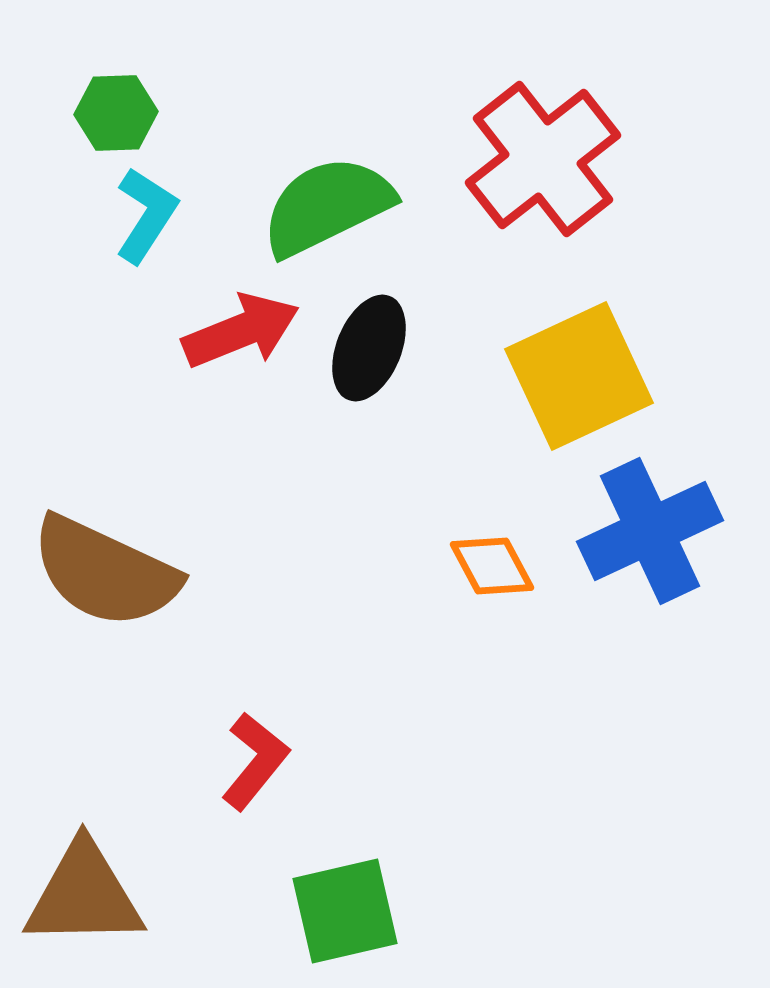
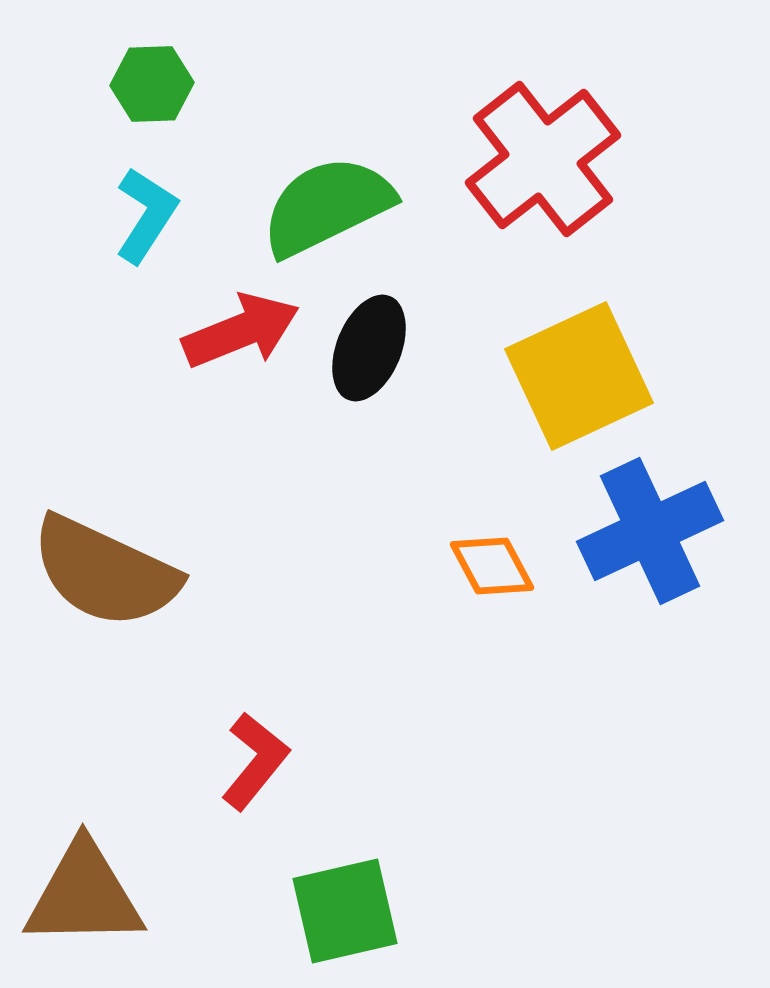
green hexagon: moved 36 px right, 29 px up
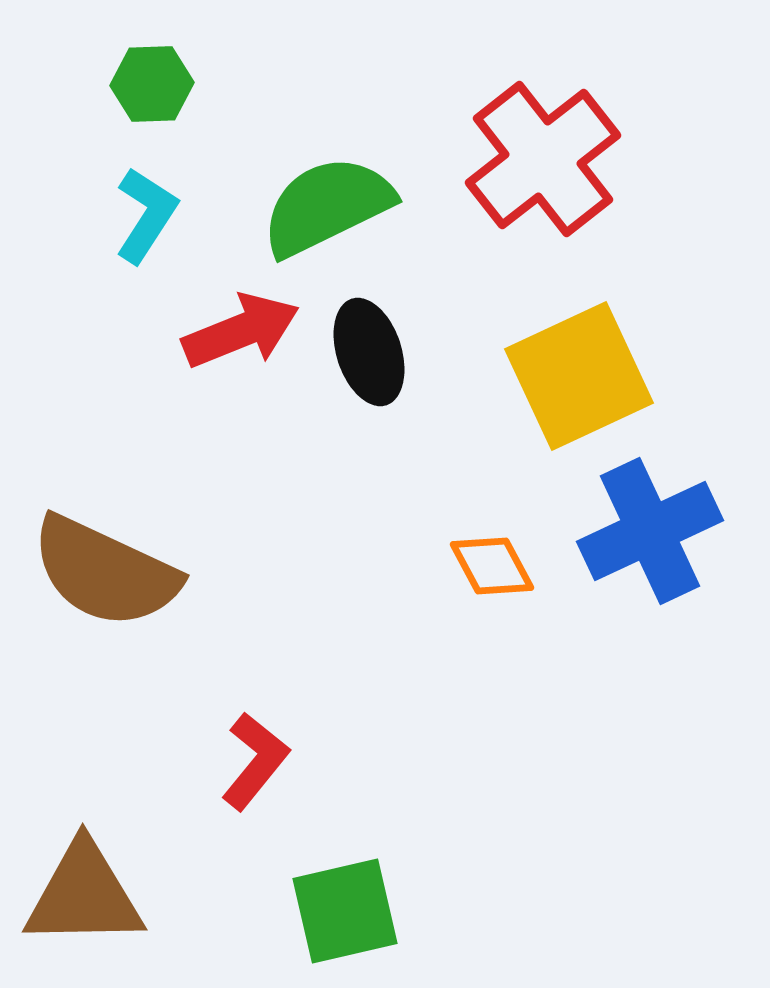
black ellipse: moved 4 px down; rotated 40 degrees counterclockwise
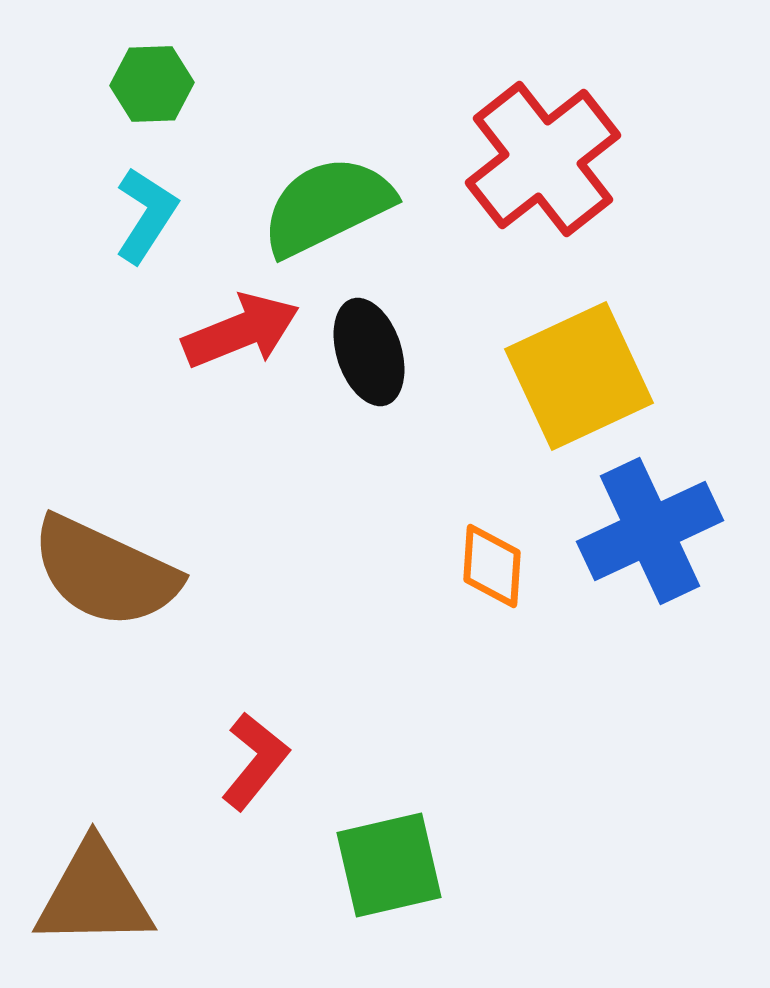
orange diamond: rotated 32 degrees clockwise
brown triangle: moved 10 px right
green square: moved 44 px right, 46 px up
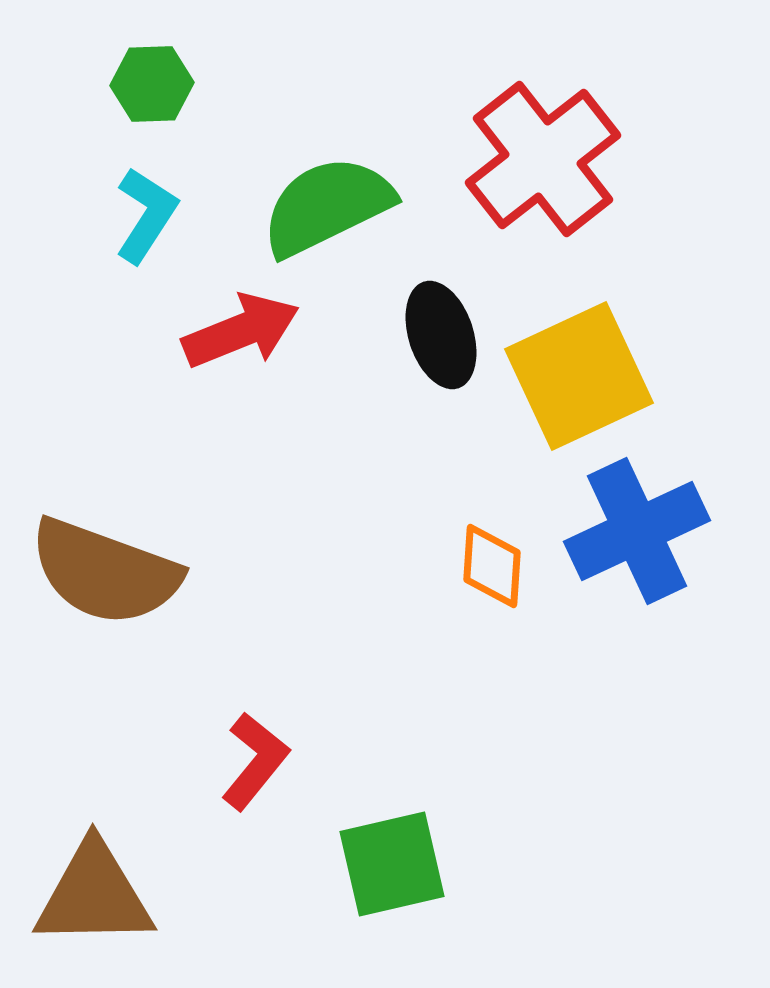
black ellipse: moved 72 px right, 17 px up
blue cross: moved 13 px left
brown semicircle: rotated 5 degrees counterclockwise
green square: moved 3 px right, 1 px up
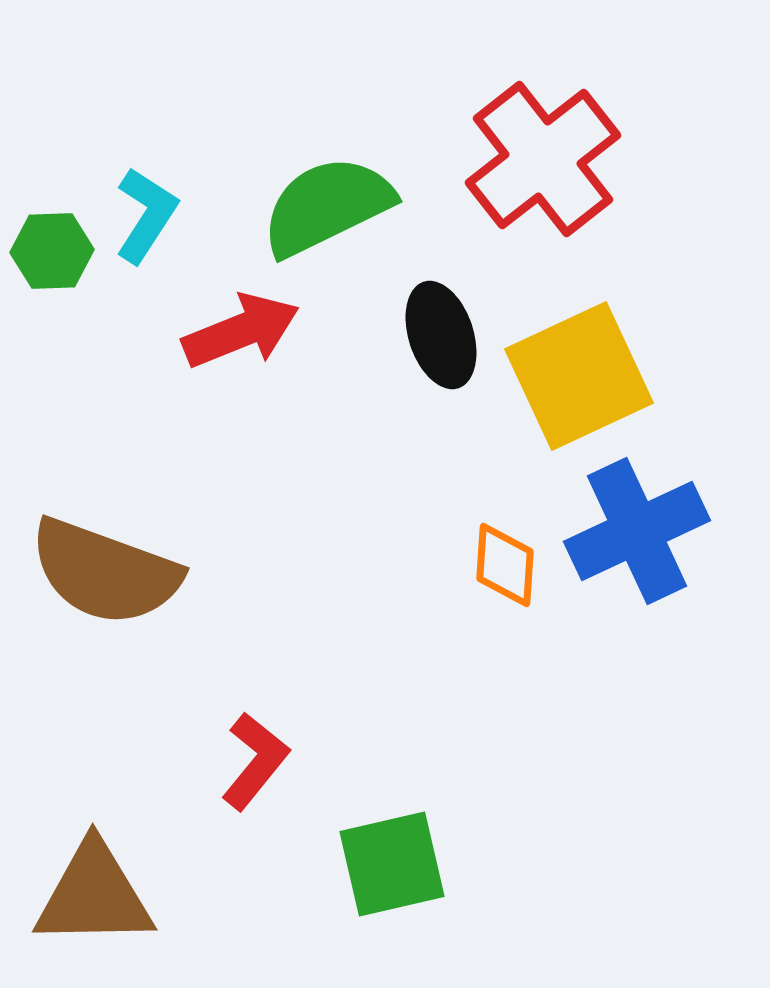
green hexagon: moved 100 px left, 167 px down
orange diamond: moved 13 px right, 1 px up
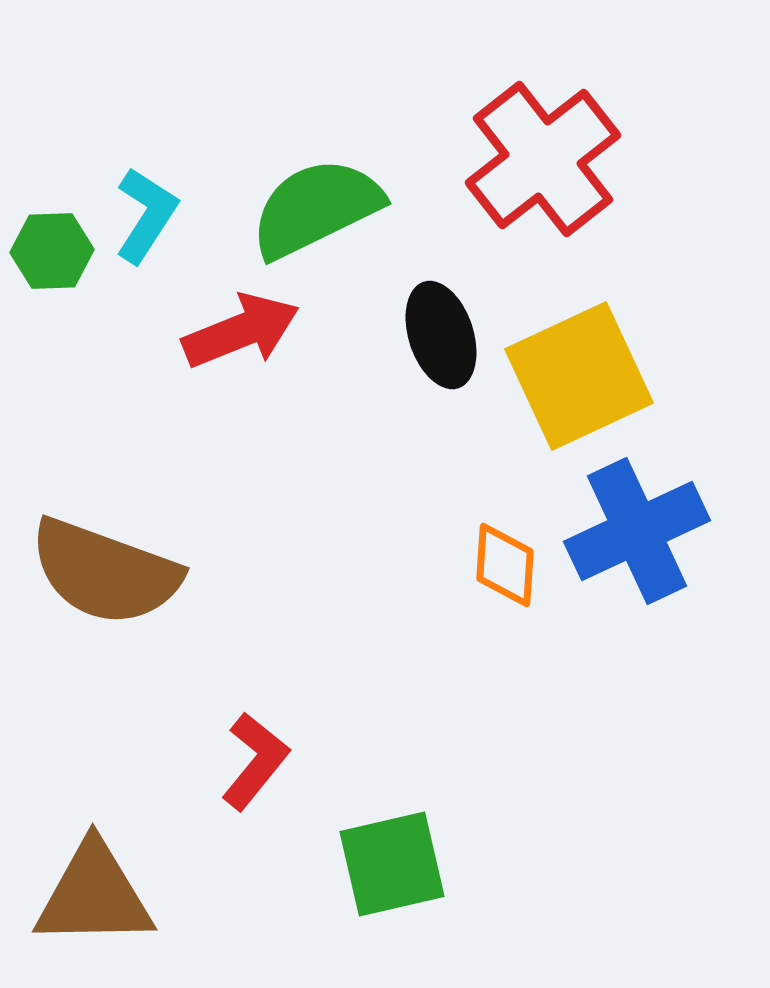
green semicircle: moved 11 px left, 2 px down
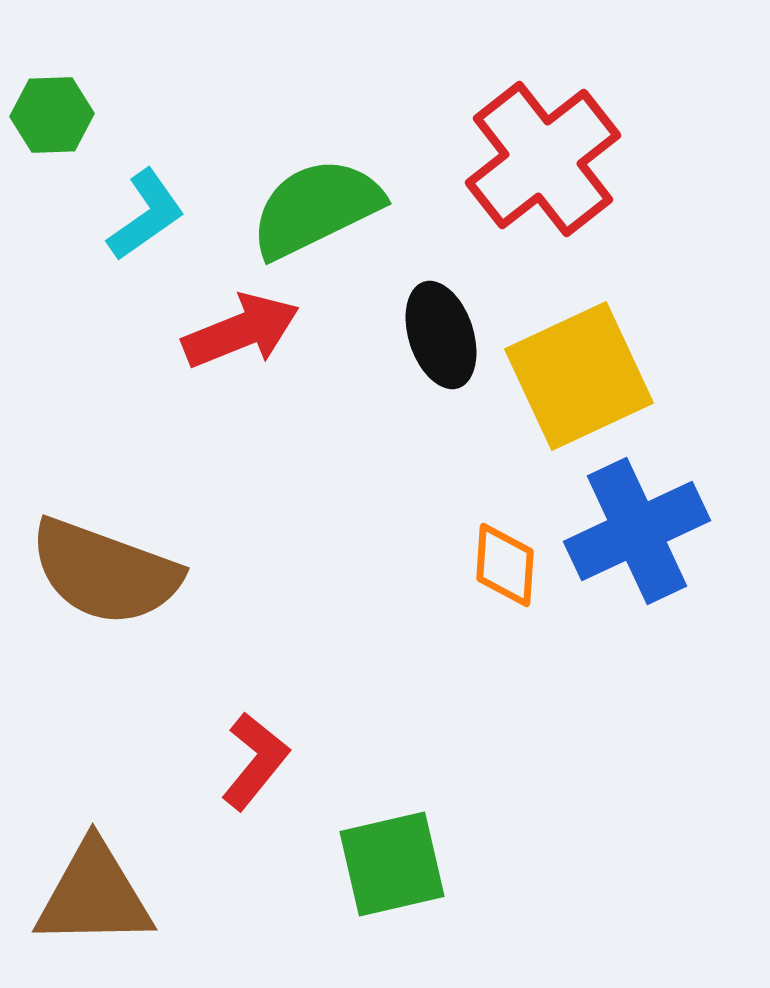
cyan L-shape: rotated 22 degrees clockwise
green hexagon: moved 136 px up
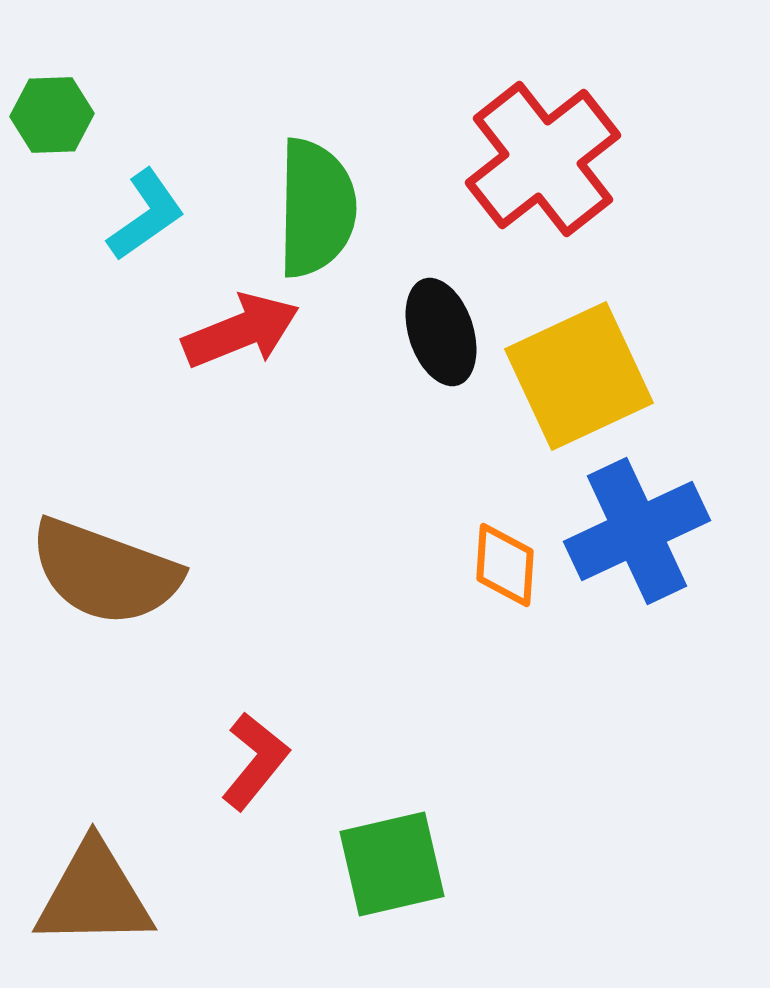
green semicircle: rotated 117 degrees clockwise
black ellipse: moved 3 px up
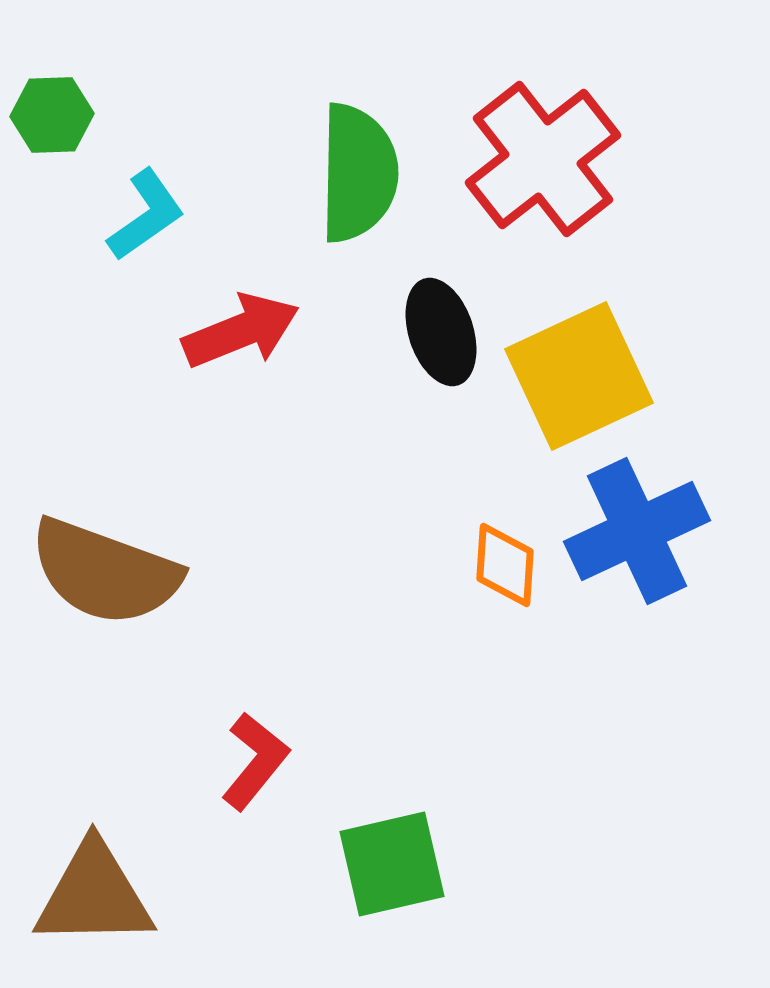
green semicircle: moved 42 px right, 35 px up
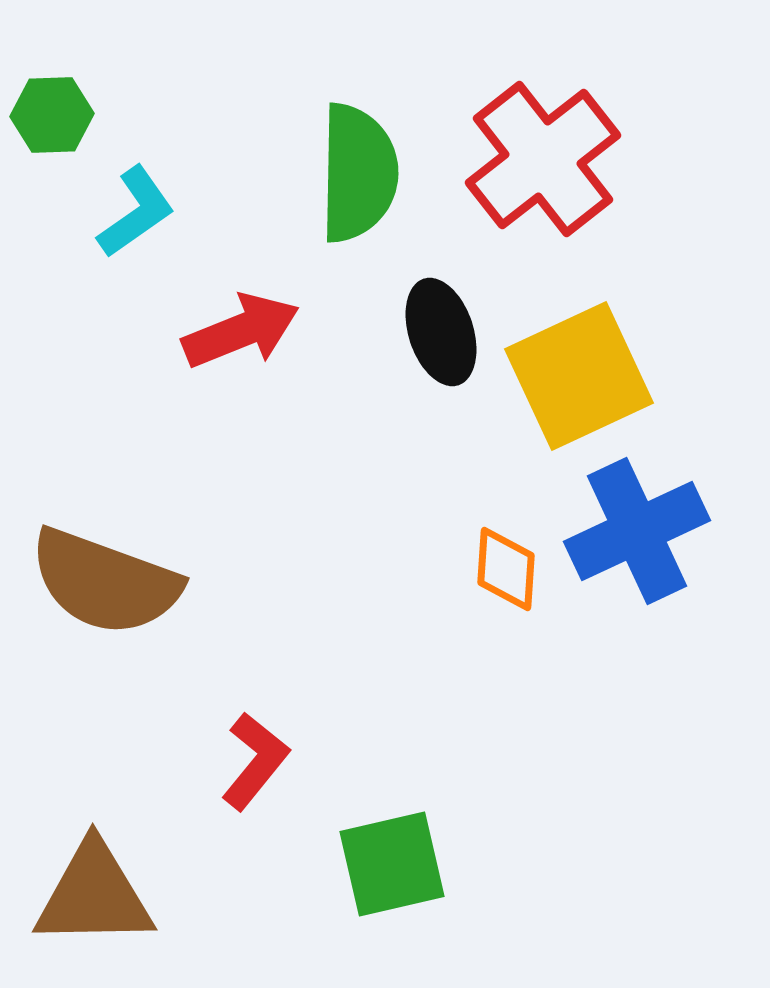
cyan L-shape: moved 10 px left, 3 px up
orange diamond: moved 1 px right, 4 px down
brown semicircle: moved 10 px down
